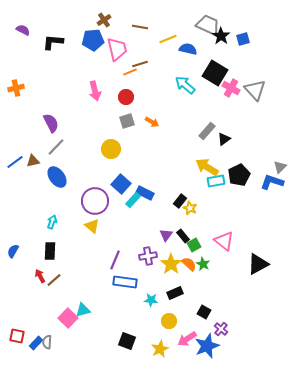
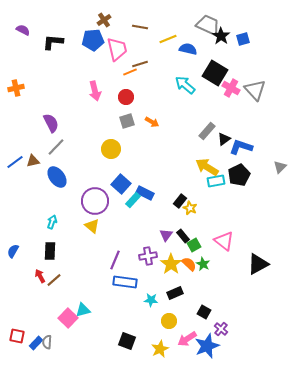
blue L-shape at (272, 182): moved 31 px left, 35 px up
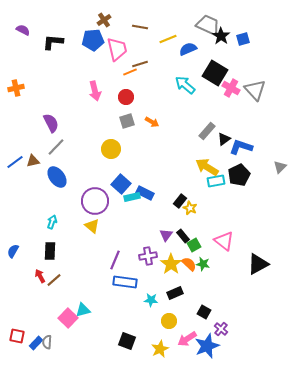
blue semicircle at (188, 49): rotated 36 degrees counterclockwise
cyan rectangle at (133, 200): moved 1 px left, 3 px up; rotated 35 degrees clockwise
green star at (203, 264): rotated 16 degrees counterclockwise
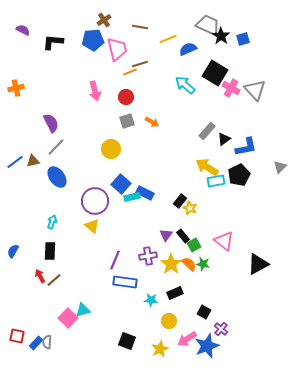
blue L-shape at (241, 147): moved 5 px right; rotated 150 degrees clockwise
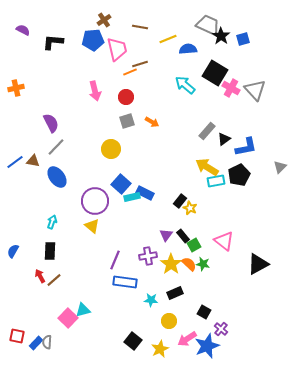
blue semicircle at (188, 49): rotated 18 degrees clockwise
brown triangle at (33, 161): rotated 24 degrees clockwise
black square at (127, 341): moved 6 px right; rotated 18 degrees clockwise
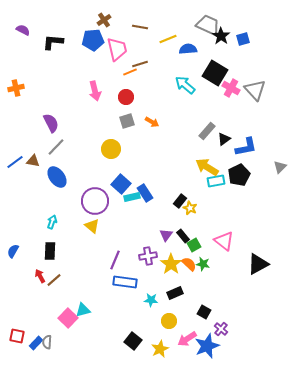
blue rectangle at (145, 193): rotated 30 degrees clockwise
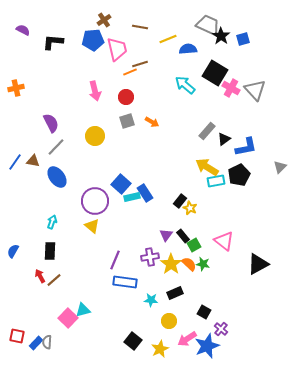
yellow circle at (111, 149): moved 16 px left, 13 px up
blue line at (15, 162): rotated 18 degrees counterclockwise
purple cross at (148, 256): moved 2 px right, 1 px down
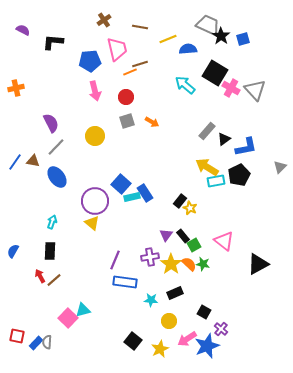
blue pentagon at (93, 40): moved 3 px left, 21 px down
yellow triangle at (92, 226): moved 3 px up
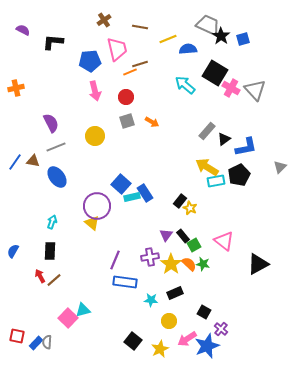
gray line at (56, 147): rotated 24 degrees clockwise
purple circle at (95, 201): moved 2 px right, 5 px down
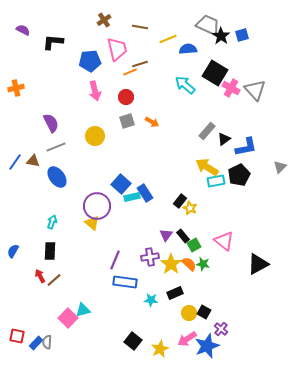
blue square at (243, 39): moved 1 px left, 4 px up
yellow circle at (169, 321): moved 20 px right, 8 px up
